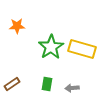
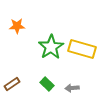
green rectangle: rotated 56 degrees counterclockwise
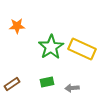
yellow rectangle: rotated 8 degrees clockwise
green rectangle: moved 2 px up; rotated 56 degrees counterclockwise
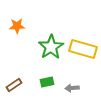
yellow rectangle: moved 1 px right; rotated 8 degrees counterclockwise
brown rectangle: moved 2 px right, 1 px down
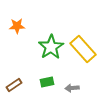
yellow rectangle: rotated 32 degrees clockwise
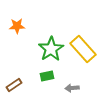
green star: moved 2 px down
green rectangle: moved 6 px up
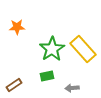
orange star: moved 1 px down
green star: moved 1 px right
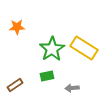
yellow rectangle: moved 1 px right, 1 px up; rotated 16 degrees counterclockwise
brown rectangle: moved 1 px right
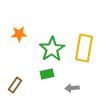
orange star: moved 2 px right, 7 px down
yellow rectangle: rotated 68 degrees clockwise
green rectangle: moved 2 px up
brown rectangle: rotated 21 degrees counterclockwise
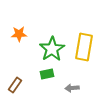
yellow rectangle: moved 1 px up
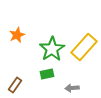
orange star: moved 2 px left, 1 px down; rotated 21 degrees counterclockwise
yellow rectangle: rotated 32 degrees clockwise
